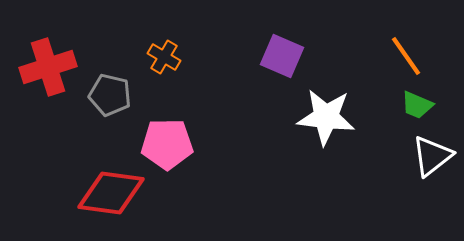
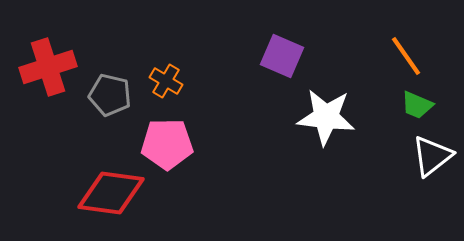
orange cross: moved 2 px right, 24 px down
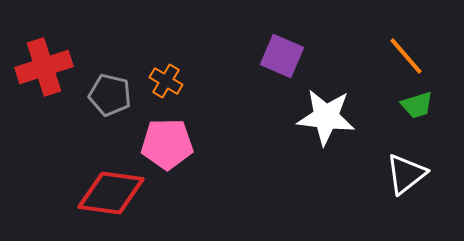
orange line: rotated 6 degrees counterclockwise
red cross: moved 4 px left
green trapezoid: rotated 40 degrees counterclockwise
white triangle: moved 26 px left, 18 px down
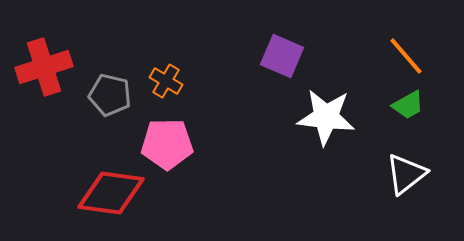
green trapezoid: moved 9 px left; rotated 12 degrees counterclockwise
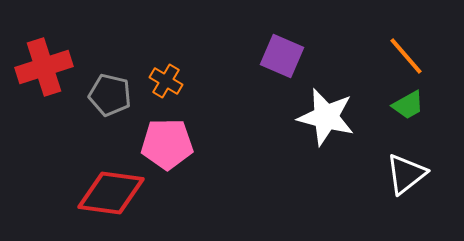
white star: rotated 8 degrees clockwise
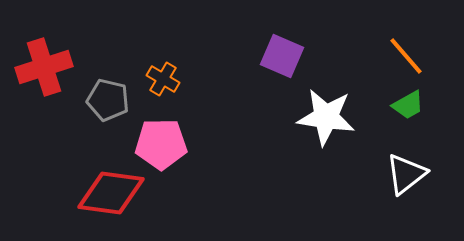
orange cross: moved 3 px left, 2 px up
gray pentagon: moved 2 px left, 5 px down
white star: rotated 6 degrees counterclockwise
pink pentagon: moved 6 px left
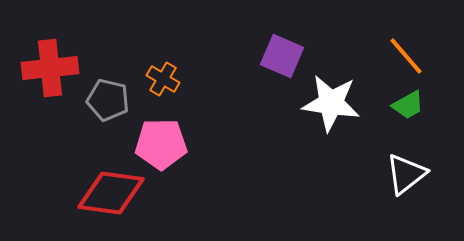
red cross: moved 6 px right, 1 px down; rotated 12 degrees clockwise
white star: moved 5 px right, 14 px up
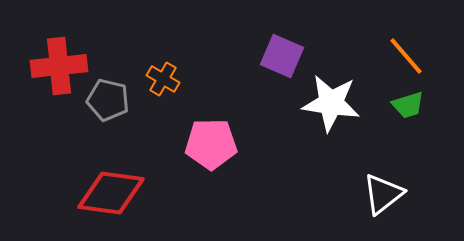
red cross: moved 9 px right, 2 px up
green trapezoid: rotated 12 degrees clockwise
pink pentagon: moved 50 px right
white triangle: moved 23 px left, 20 px down
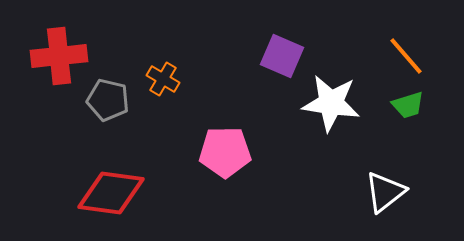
red cross: moved 10 px up
pink pentagon: moved 14 px right, 8 px down
white triangle: moved 2 px right, 2 px up
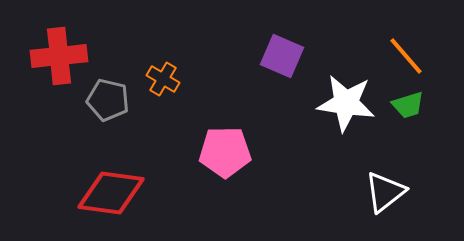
white star: moved 15 px right
